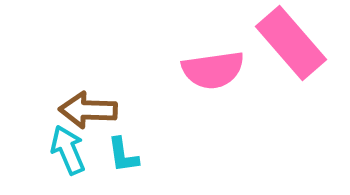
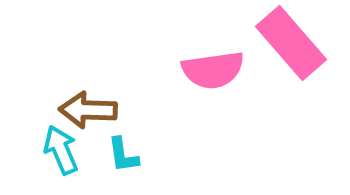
cyan arrow: moved 7 px left
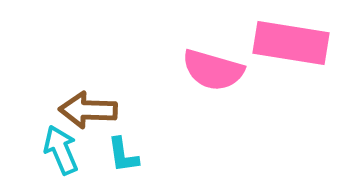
pink rectangle: rotated 40 degrees counterclockwise
pink semicircle: rotated 24 degrees clockwise
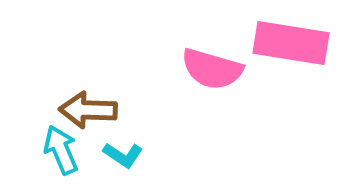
pink semicircle: moved 1 px left, 1 px up
cyan L-shape: rotated 48 degrees counterclockwise
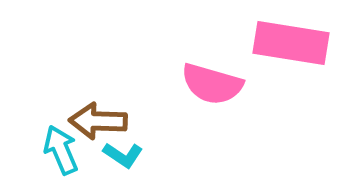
pink semicircle: moved 15 px down
brown arrow: moved 10 px right, 11 px down
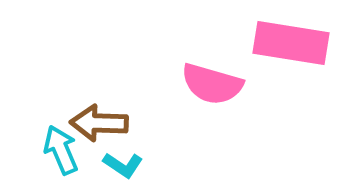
brown arrow: moved 1 px right, 2 px down
cyan L-shape: moved 10 px down
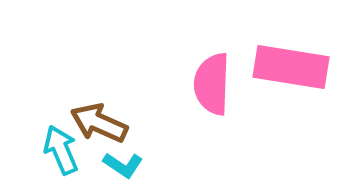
pink rectangle: moved 24 px down
pink semicircle: rotated 76 degrees clockwise
brown arrow: rotated 22 degrees clockwise
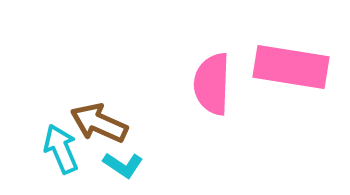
cyan arrow: moved 1 px up
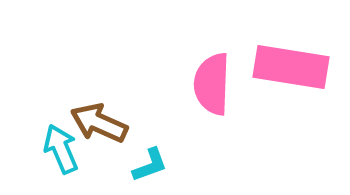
cyan L-shape: moved 27 px right; rotated 54 degrees counterclockwise
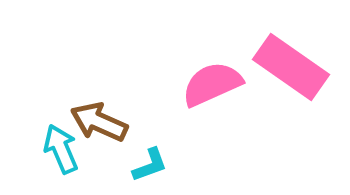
pink rectangle: rotated 26 degrees clockwise
pink semicircle: rotated 64 degrees clockwise
brown arrow: moved 1 px up
